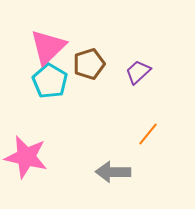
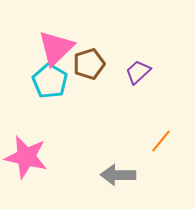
pink triangle: moved 8 px right, 1 px down
orange line: moved 13 px right, 7 px down
gray arrow: moved 5 px right, 3 px down
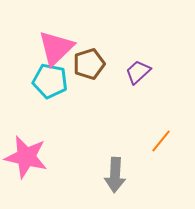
cyan pentagon: rotated 20 degrees counterclockwise
gray arrow: moved 3 px left; rotated 88 degrees counterclockwise
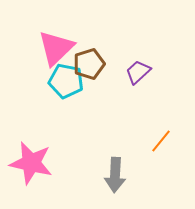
cyan pentagon: moved 16 px right
pink star: moved 5 px right, 6 px down
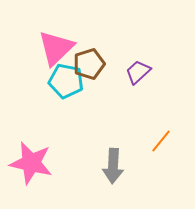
gray arrow: moved 2 px left, 9 px up
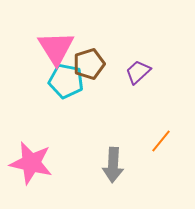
pink triangle: rotated 18 degrees counterclockwise
gray arrow: moved 1 px up
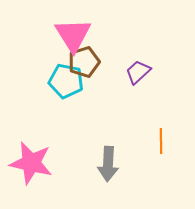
pink triangle: moved 17 px right, 13 px up
brown pentagon: moved 5 px left, 2 px up
orange line: rotated 40 degrees counterclockwise
gray arrow: moved 5 px left, 1 px up
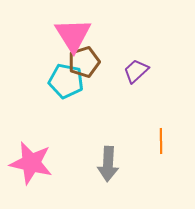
purple trapezoid: moved 2 px left, 1 px up
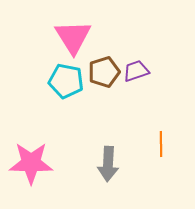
pink triangle: moved 2 px down
brown pentagon: moved 20 px right, 10 px down
purple trapezoid: rotated 24 degrees clockwise
orange line: moved 3 px down
pink star: rotated 12 degrees counterclockwise
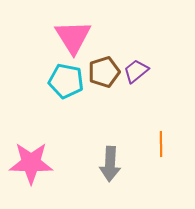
purple trapezoid: rotated 20 degrees counterclockwise
gray arrow: moved 2 px right
